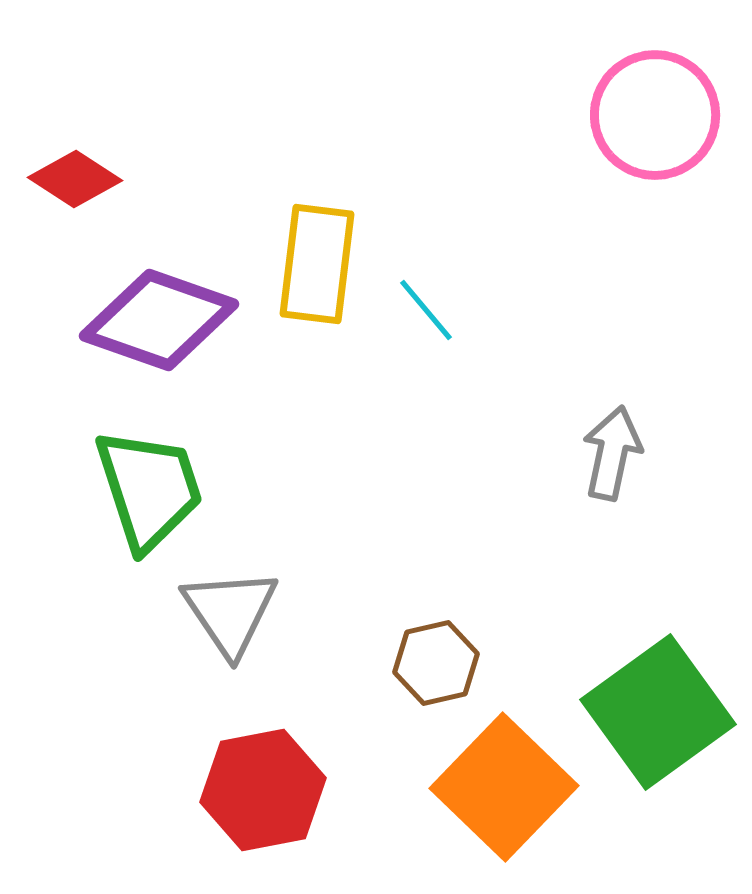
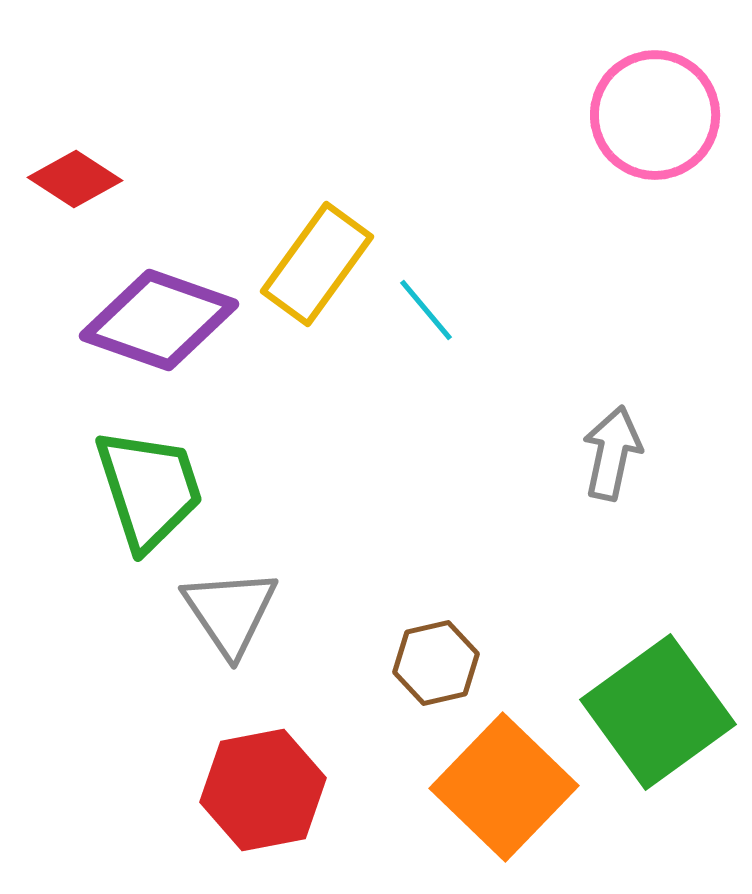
yellow rectangle: rotated 29 degrees clockwise
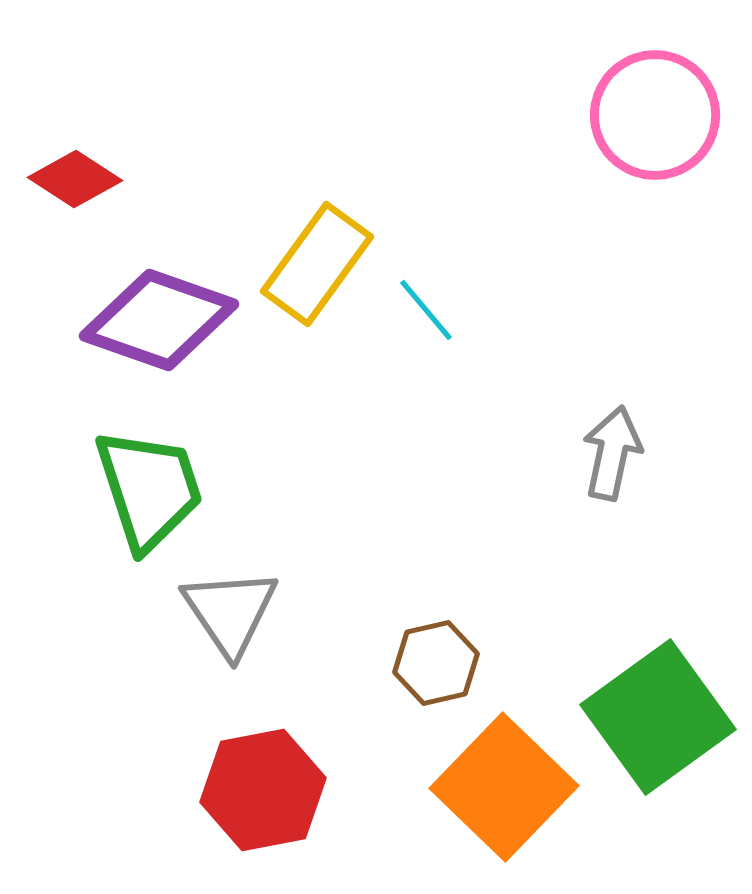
green square: moved 5 px down
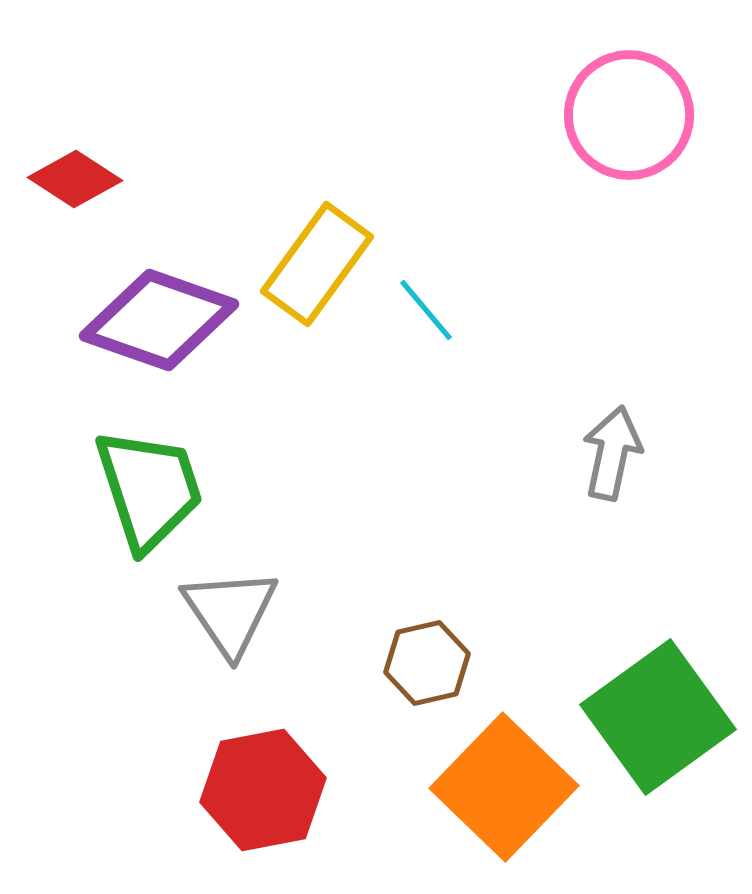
pink circle: moved 26 px left
brown hexagon: moved 9 px left
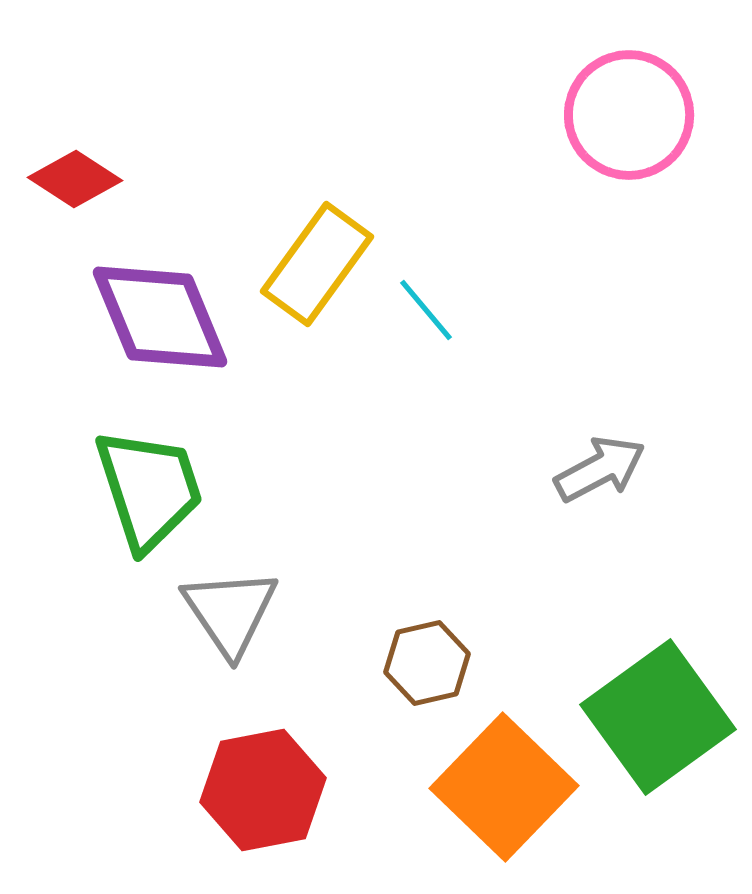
purple diamond: moved 1 px right, 3 px up; rotated 48 degrees clockwise
gray arrow: moved 12 px left, 16 px down; rotated 50 degrees clockwise
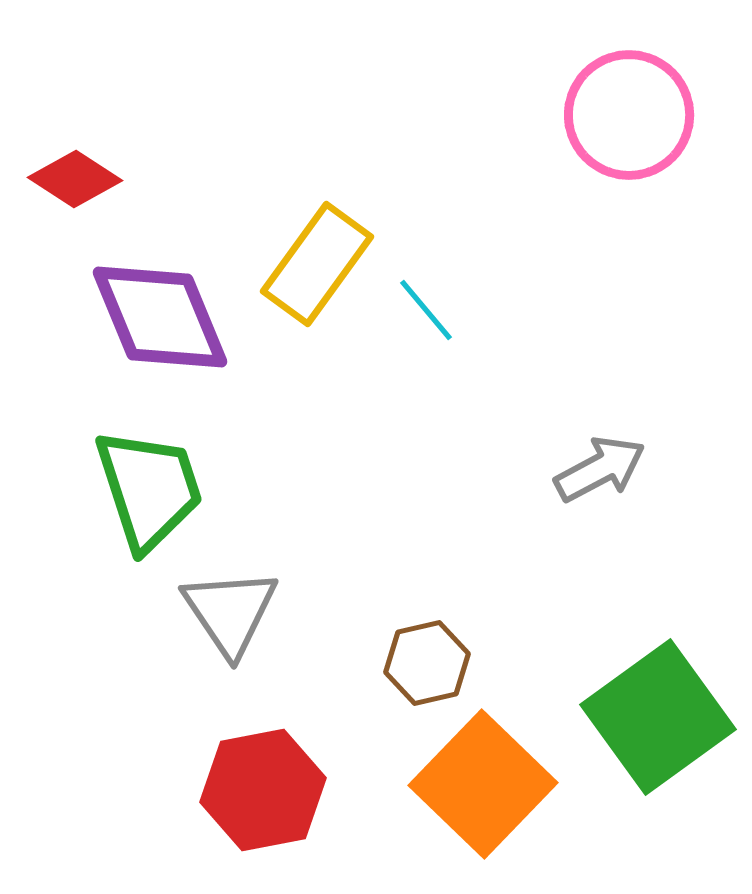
orange square: moved 21 px left, 3 px up
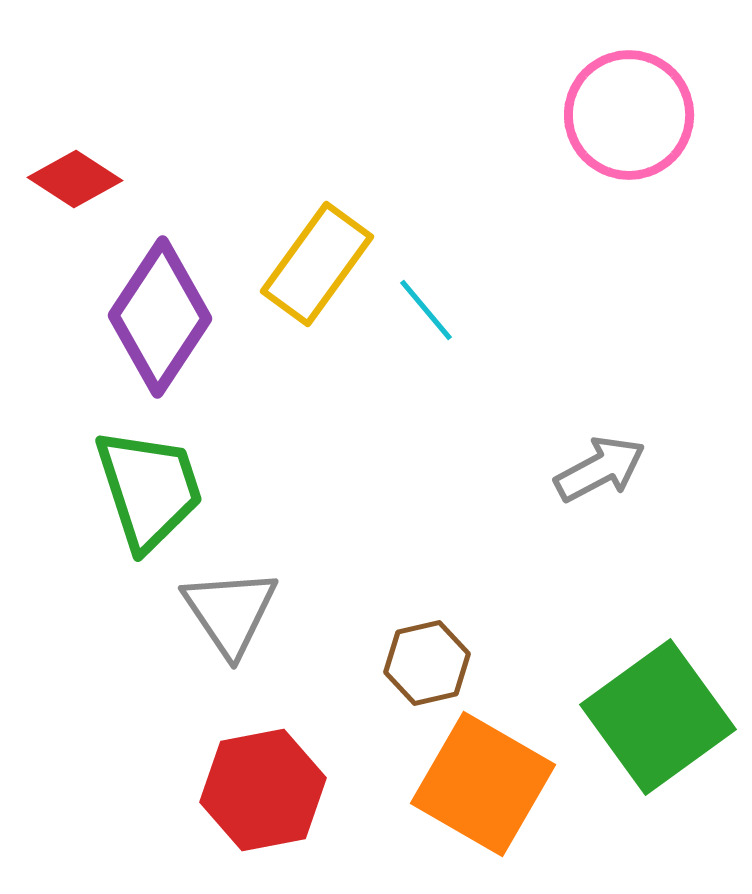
purple diamond: rotated 56 degrees clockwise
orange square: rotated 14 degrees counterclockwise
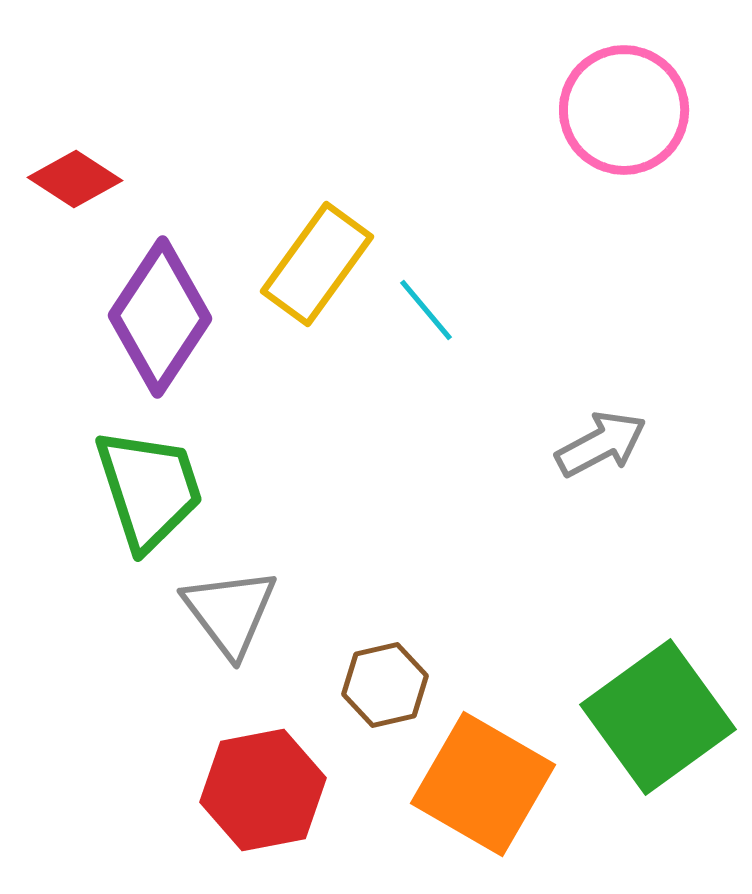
pink circle: moved 5 px left, 5 px up
gray arrow: moved 1 px right, 25 px up
gray triangle: rotated 3 degrees counterclockwise
brown hexagon: moved 42 px left, 22 px down
